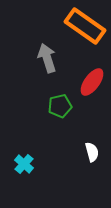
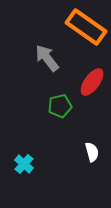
orange rectangle: moved 1 px right, 1 px down
gray arrow: rotated 20 degrees counterclockwise
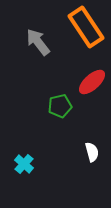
orange rectangle: rotated 21 degrees clockwise
gray arrow: moved 9 px left, 16 px up
red ellipse: rotated 12 degrees clockwise
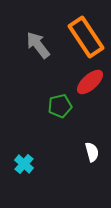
orange rectangle: moved 10 px down
gray arrow: moved 3 px down
red ellipse: moved 2 px left
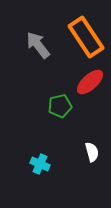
cyan cross: moved 16 px right; rotated 18 degrees counterclockwise
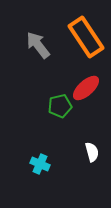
red ellipse: moved 4 px left, 6 px down
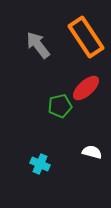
white semicircle: rotated 60 degrees counterclockwise
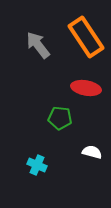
red ellipse: rotated 52 degrees clockwise
green pentagon: moved 12 px down; rotated 20 degrees clockwise
cyan cross: moved 3 px left, 1 px down
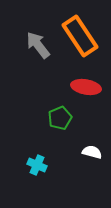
orange rectangle: moved 6 px left, 1 px up
red ellipse: moved 1 px up
green pentagon: rotated 30 degrees counterclockwise
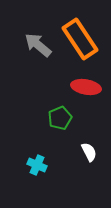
orange rectangle: moved 3 px down
gray arrow: rotated 12 degrees counterclockwise
white semicircle: moved 3 px left; rotated 48 degrees clockwise
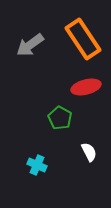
orange rectangle: moved 3 px right
gray arrow: moved 8 px left; rotated 76 degrees counterclockwise
red ellipse: rotated 24 degrees counterclockwise
green pentagon: rotated 20 degrees counterclockwise
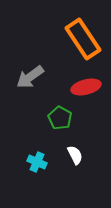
gray arrow: moved 32 px down
white semicircle: moved 14 px left, 3 px down
cyan cross: moved 3 px up
